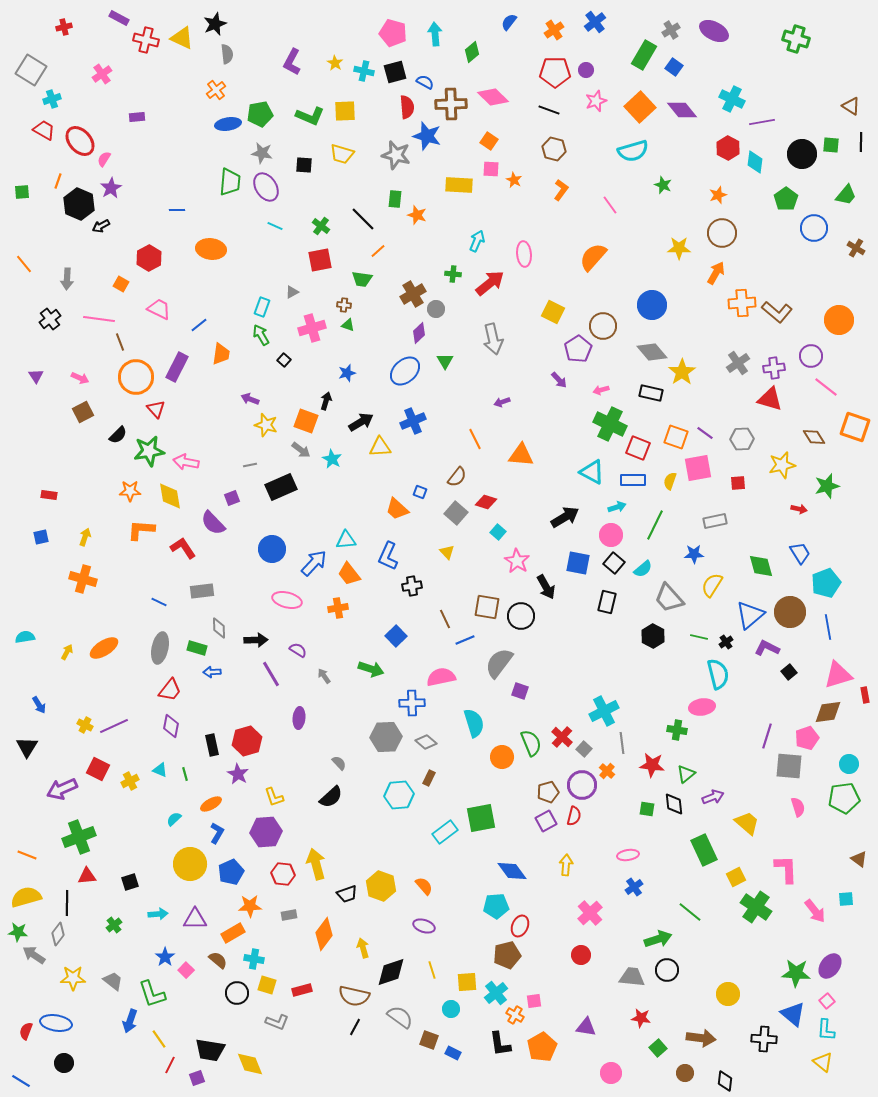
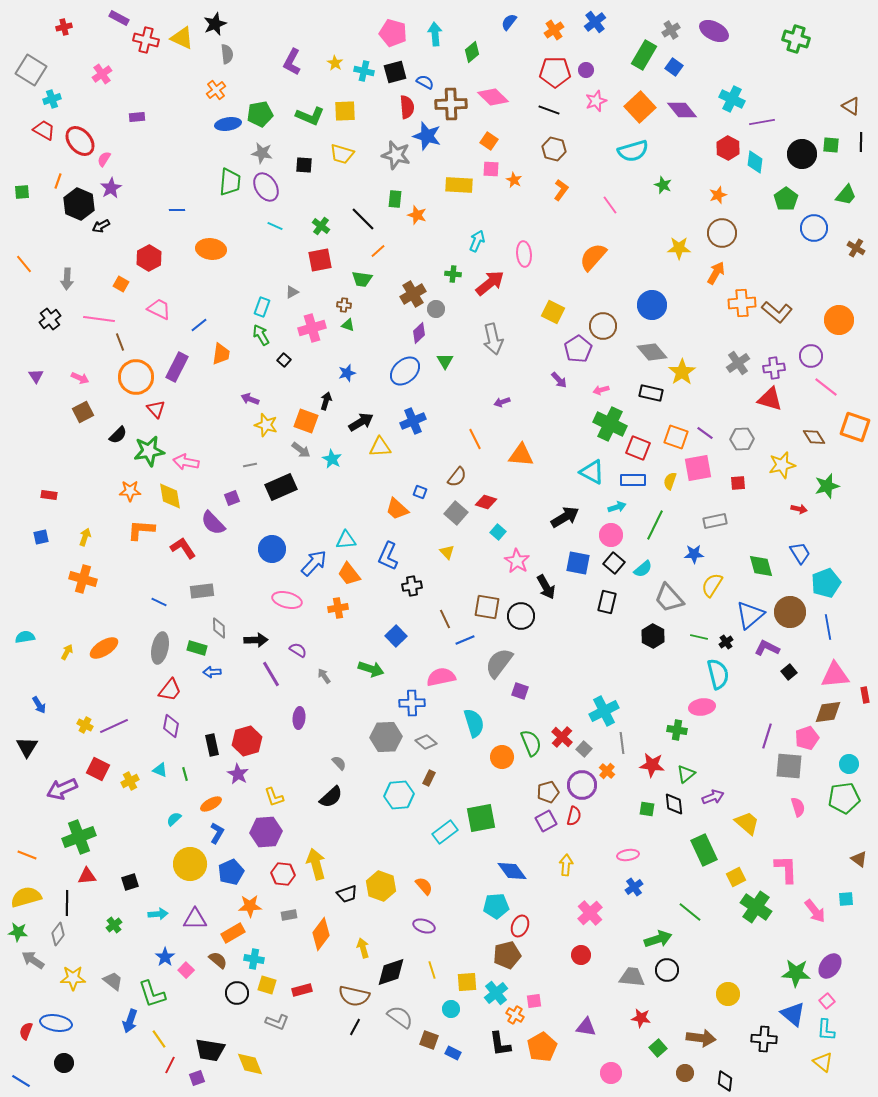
pink triangle at (838, 675): moved 3 px left; rotated 12 degrees clockwise
orange diamond at (324, 934): moved 3 px left
gray arrow at (34, 955): moved 1 px left, 5 px down
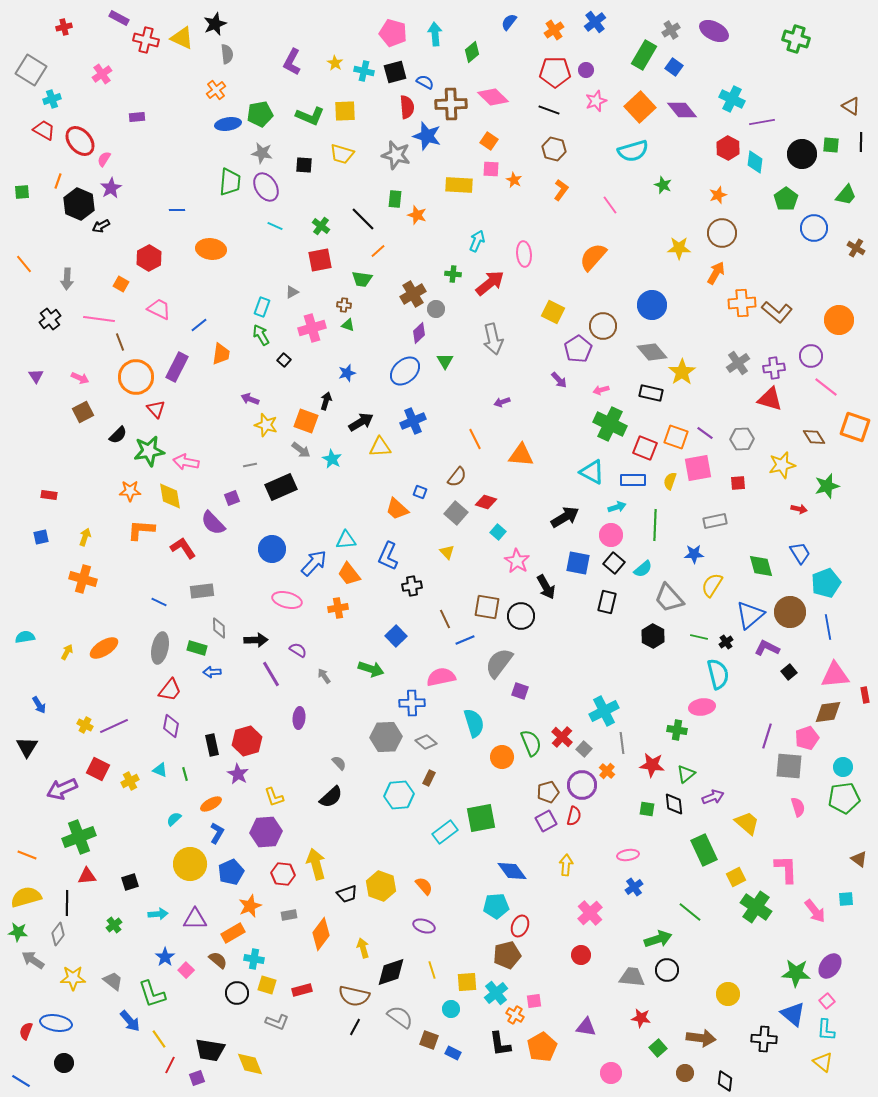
red square at (638, 448): moved 7 px right
green line at (655, 525): rotated 24 degrees counterclockwise
cyan circle at (849, 764): moved 6 px left, 3 px down
orange star at (250, 906): rotated 20 degrees counterclockwise
blue arrow at (130, 1021): rotated 60 degrees counterclockwise
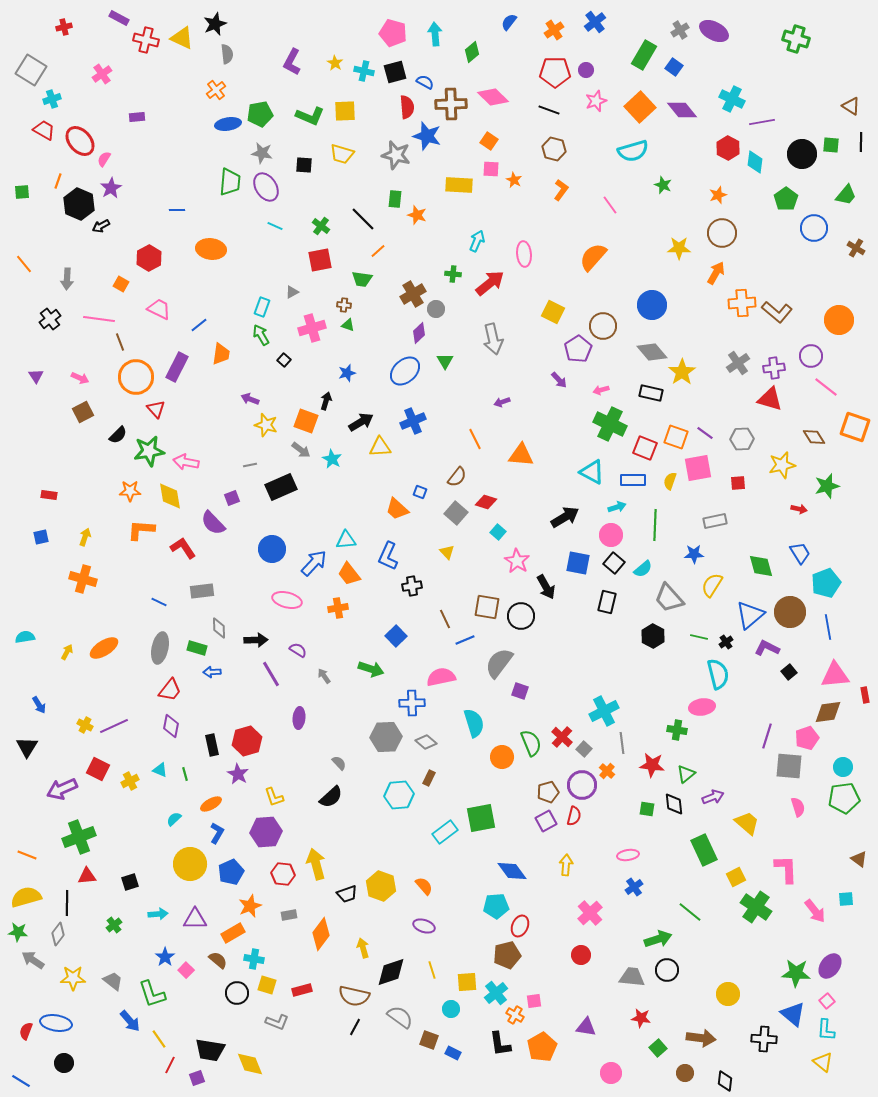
gray cross at (671, 30): moved 9 px right
